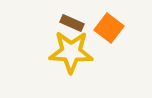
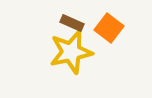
yellow star: rotated 15 degrees counterclockwise
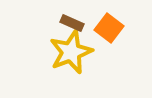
yellow star: rotated 9 degrees counterclockwise
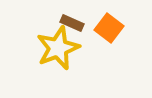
yellow star: moved 13 px left, 4 px up
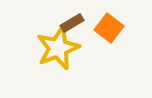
brown rectangle: rotated 55 degrees counterclockwise
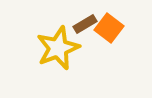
brown rectangle: moved 13 px right, 1 px down
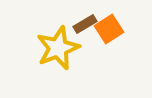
orange square: moved 1 px down; rotated 20 degrees clockwise
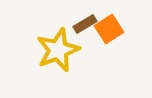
yellow star: moved 2 px down
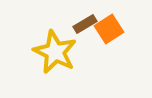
yellow star: moved 3 px left, 2 px down; rotated 24 degrees counterclockwise
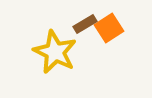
orange square: moved 1 px up
